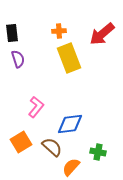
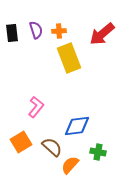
purple semicircle: moved 18 px right, 29 px up
blue diamond: moved 7 px right, 2 px down
orange semicircle: moved 1 px left, 2 px up
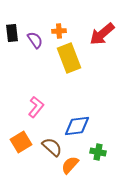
purple semicircle: moved 1 px left, 10 px down; rotated 18 degrees counterclockwise
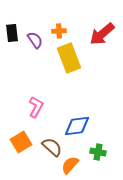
pink L-shape: rotated 10 degrees counterclockwise
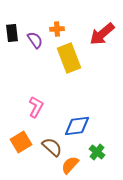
orange cross: moved 2 px left, 2 px up
green cross: moved 1 px left; rotated 28 degrees clockwise
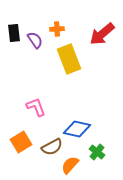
black rectangle: moved 2 px right
yellow rectangle: moved 1 px down
pink L-shape: rotated 50 degrees counterclockwise
blue diamond: moved 3 px down; rotated 20 degrees clockwise
brown semicircle: rotated 110 degrees clockwise
